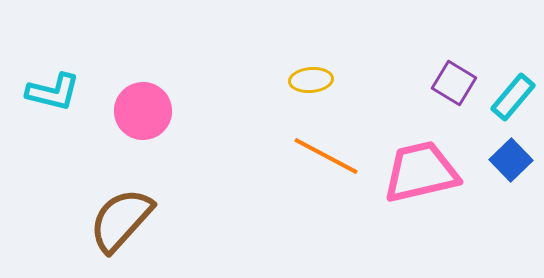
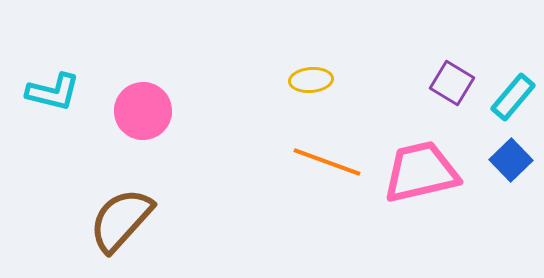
purple square: moved 2 px left
orange line: moved 1 px right, 6 px down; rotated 8 degrees counterclockwise
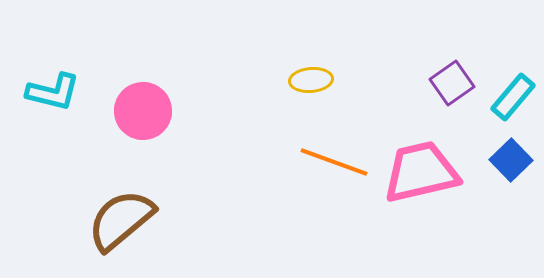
purple square: rotated 24 degrees clockwise
orange line: moved 7 px right
brown semicircle: rotated 8 degrees clockwise
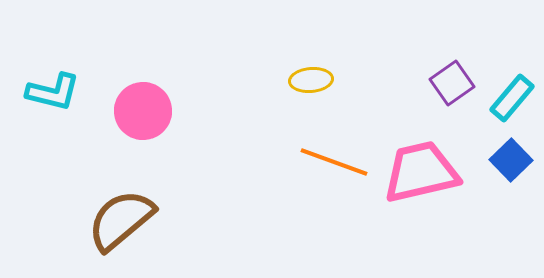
cyan rectangle: moved 1 px left, 1 px down
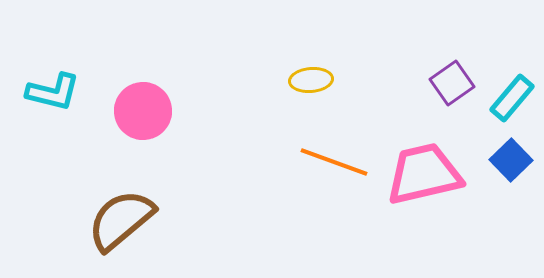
pink trapezoid: moved 3 px right, 2 px down
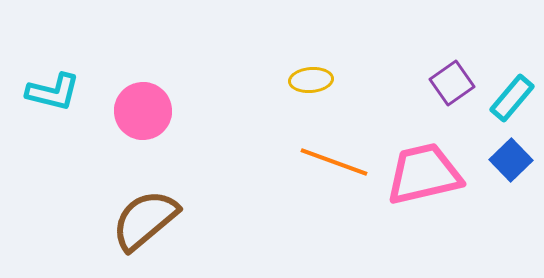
brown semicircle: moved 24 px right
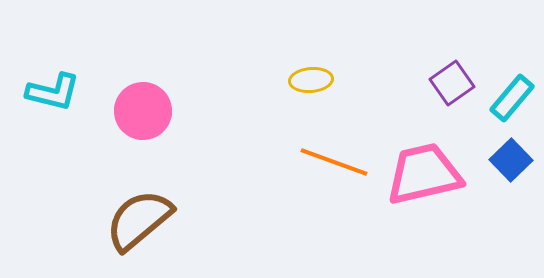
brown semicircle: moved 6 px left
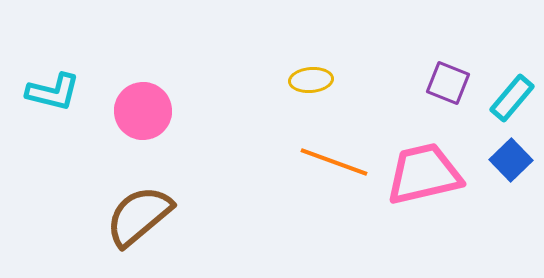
purple square: moved 4 px left; rotated 33 degrees counterclockwise
brown semicircle: moved 4 px up
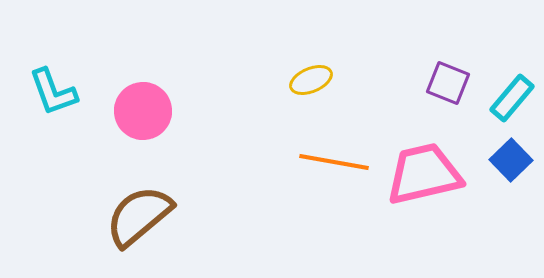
yellow ellipse: rotated 18 degrees counterclockwise
cyan L-shape: rotated 56 degrees clockwise
orange line: rotated 10 degrees counterclockwise
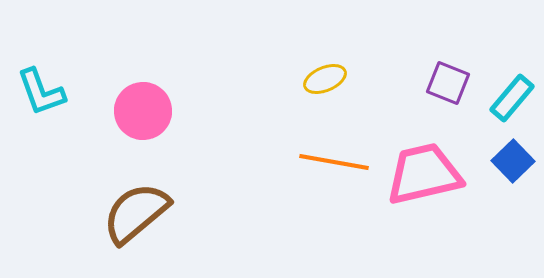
yellow ellipse: moved 14 px right, 1 px up
cyan L-shape: moved 12 px left
blue square: moved 2 px right, 1 px down
brown semicircle: moved 3 px left, 3 px up
